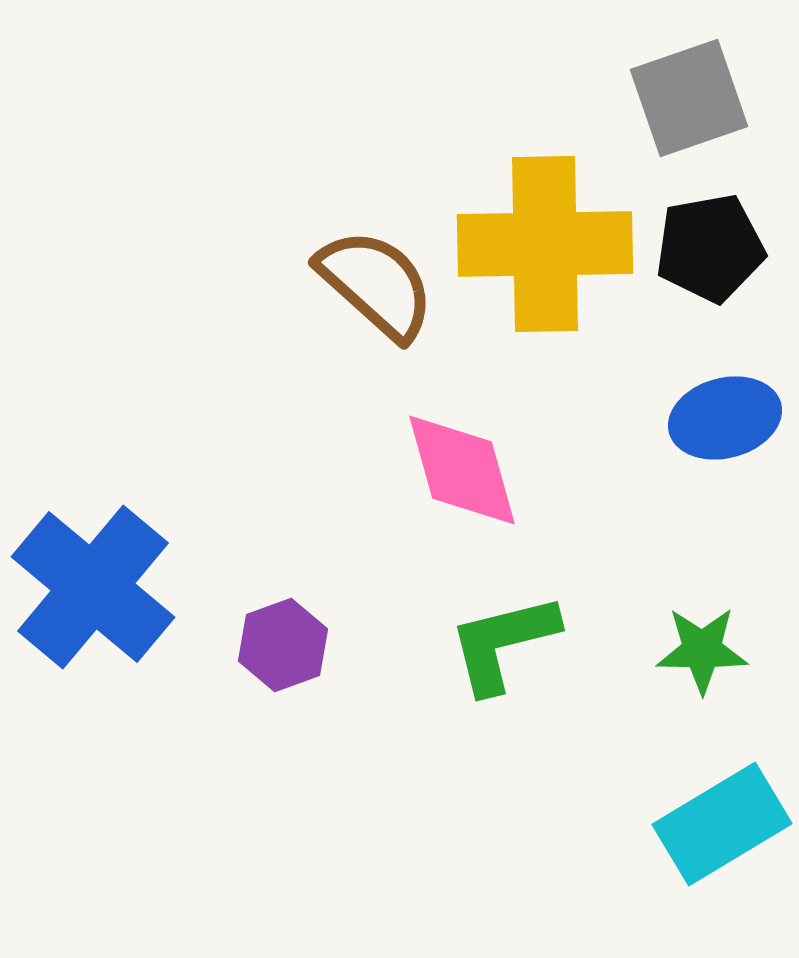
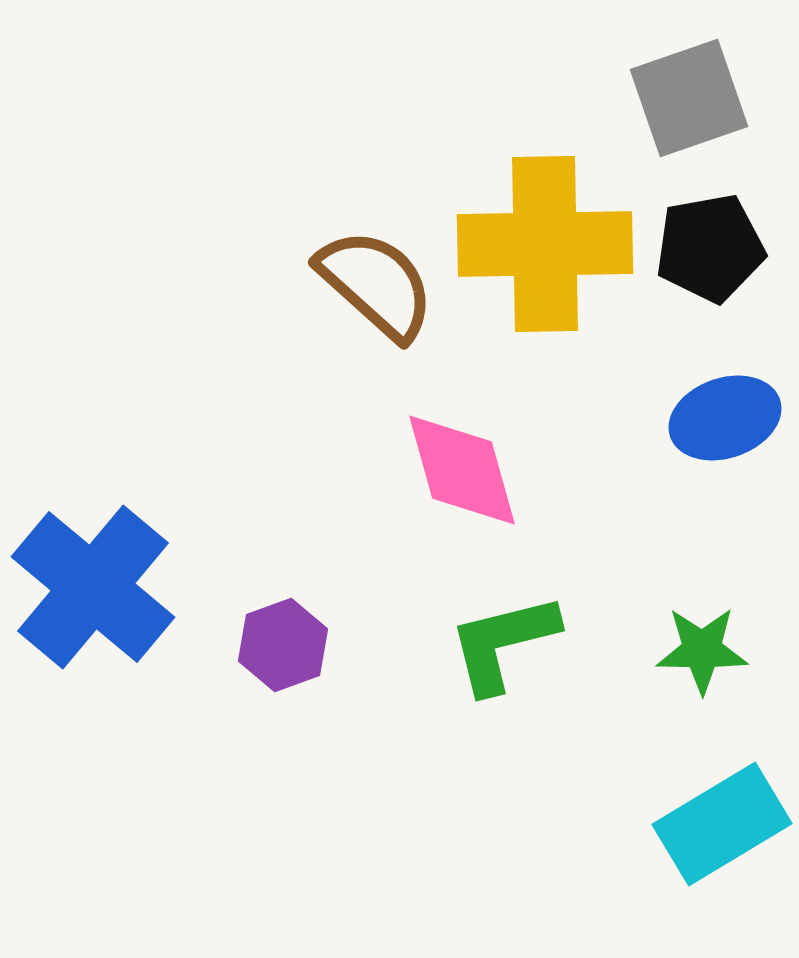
blue ellipse: rotated 4 degrees counterclockwise
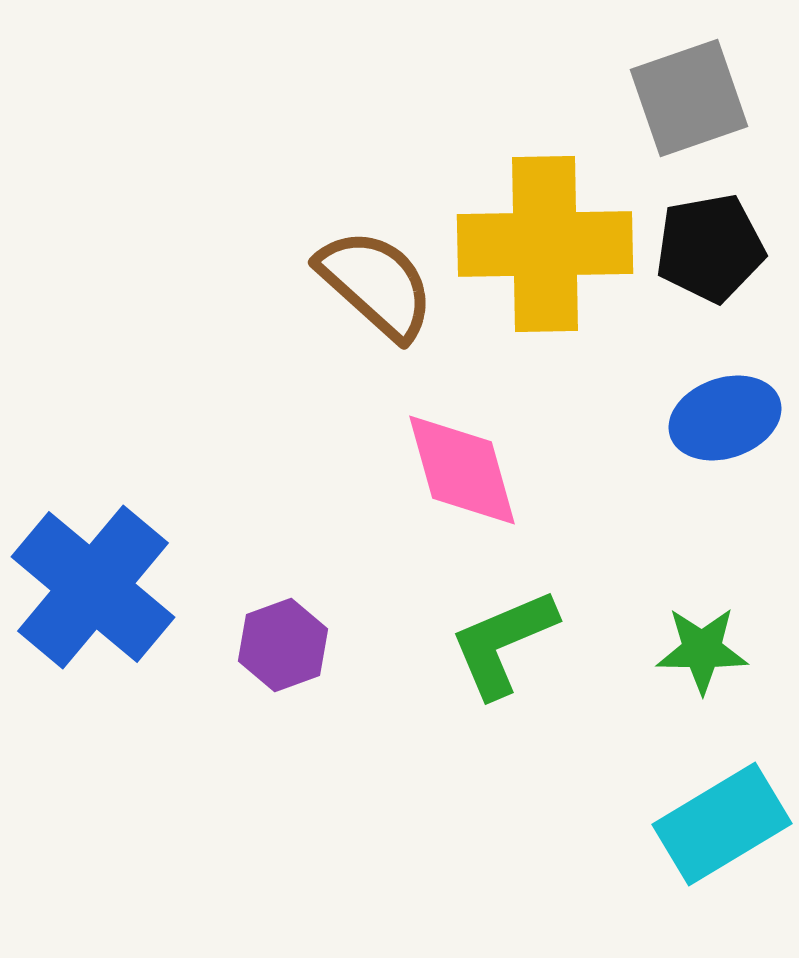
green L-shape: rotated 9 degrees counterclockwise
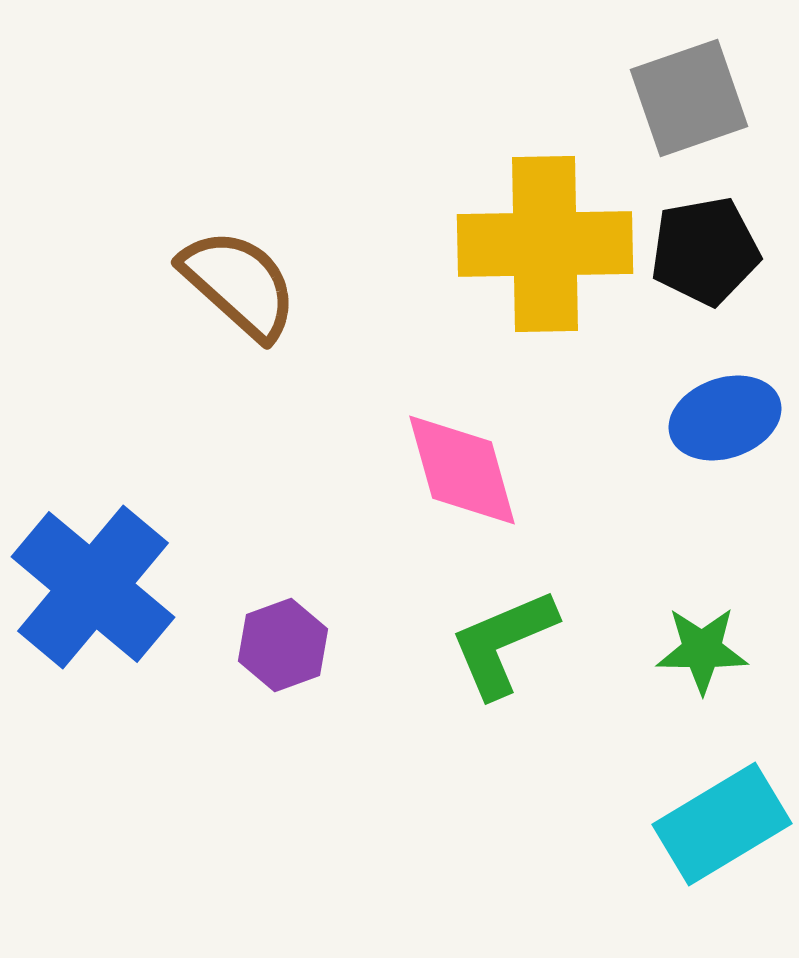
black pentagon: moved 5 px left, 3 px down
brown semicircle: moved 137 px left
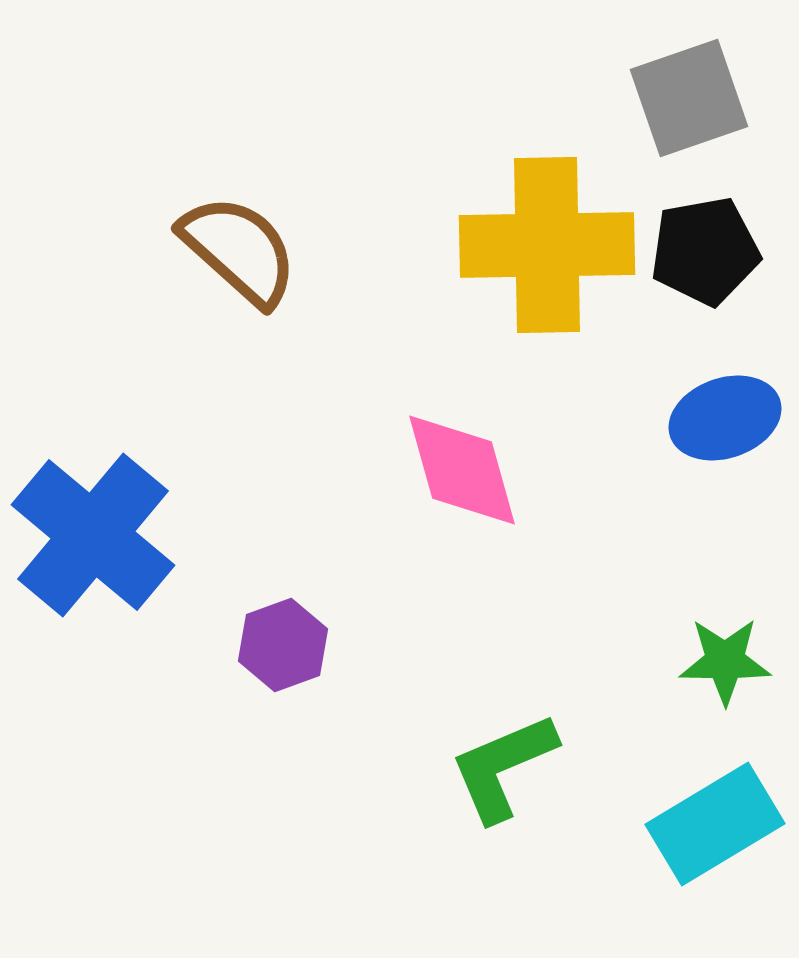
yellow cross: moved 2 px right, 1 px down
brown semicircle: moved 34 px up
blue cross: moved 52 px up
green L-shape: moved 124 px down
green star: moved 23 px right, 11 px down
cyan rectangle: moved 7 px left
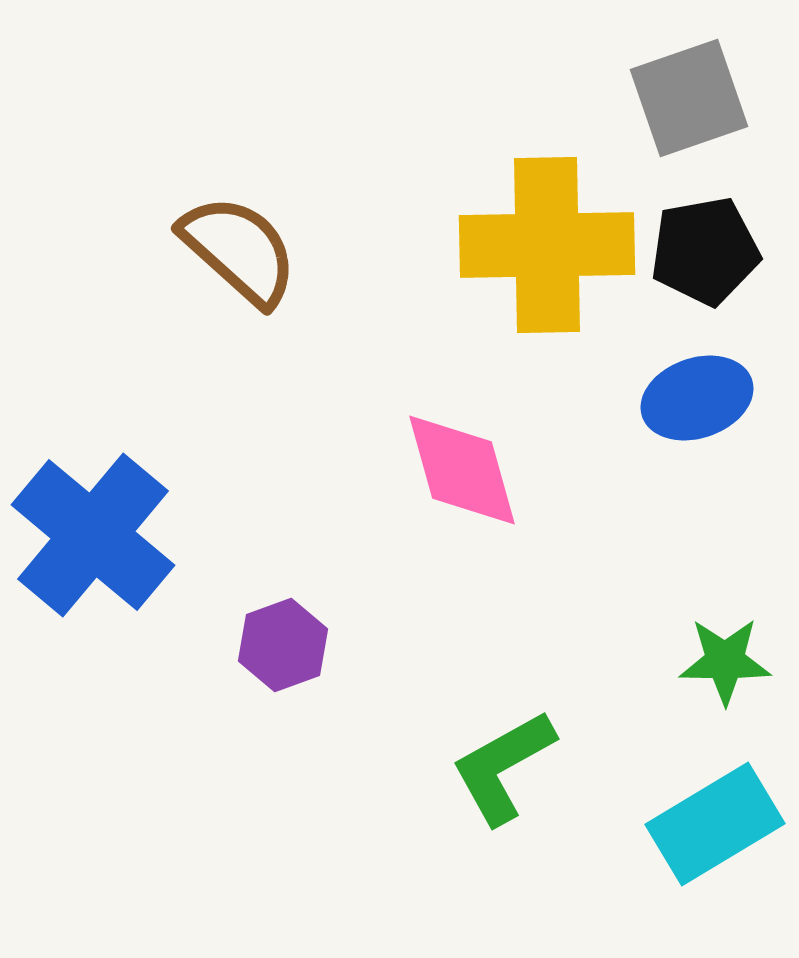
blue ellipse: moved 28 px left, 20 px up
green L-shape: rotated 6 degrees counterclockwise
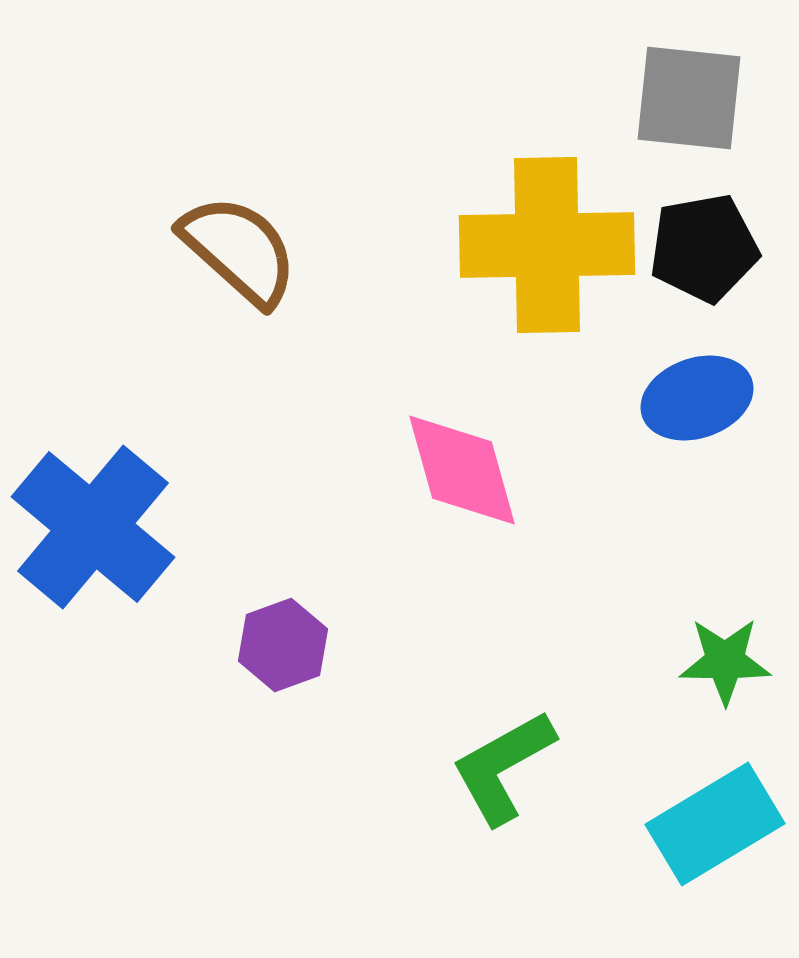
gray square: rotated 25 degrees clockwise
black pentagon: moved 1 px left, 3 px up
blue cross: moved 8 px up
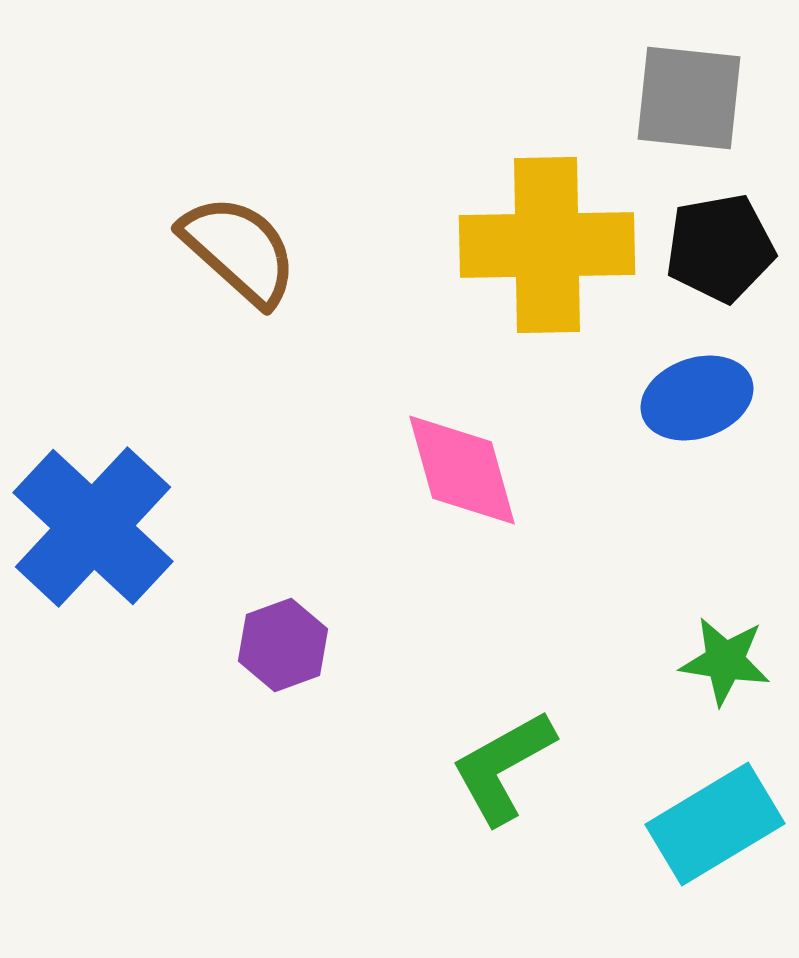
black pentagon: moved 16 px right
blue cross: rotated 3 degrees clockwise
green star: rotated 8 degrees clockwise
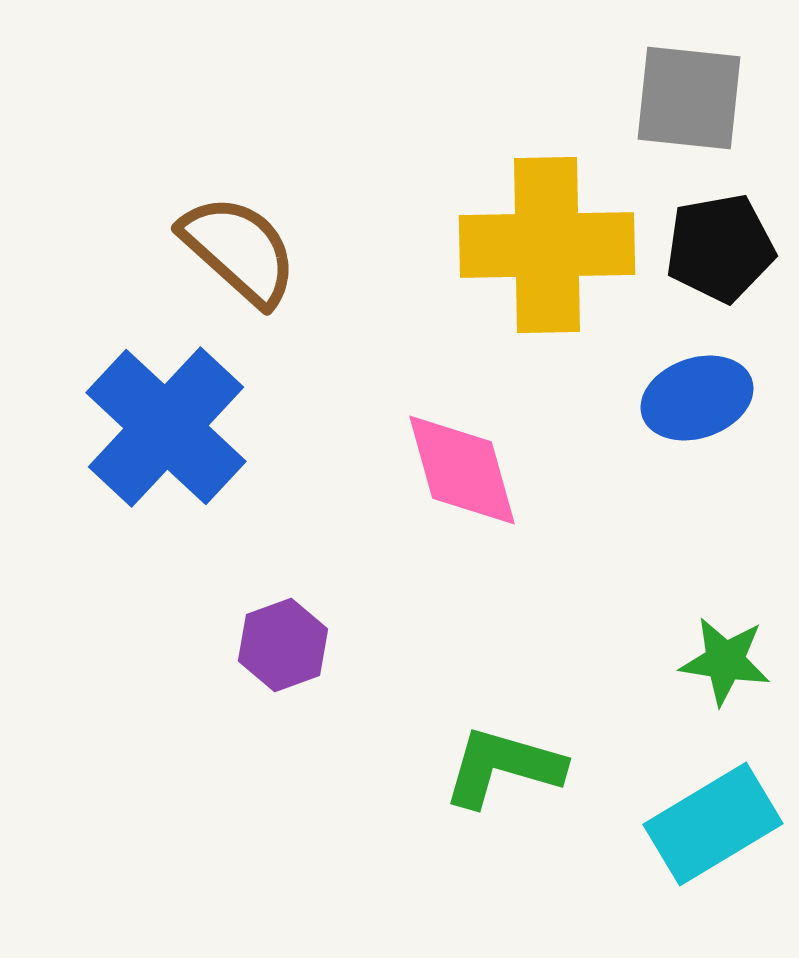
blue cross: moved 73 px right, 100 px up
green L-shape: rotated 45 degrees clockwise
cyan rectangle: moved 2 px left
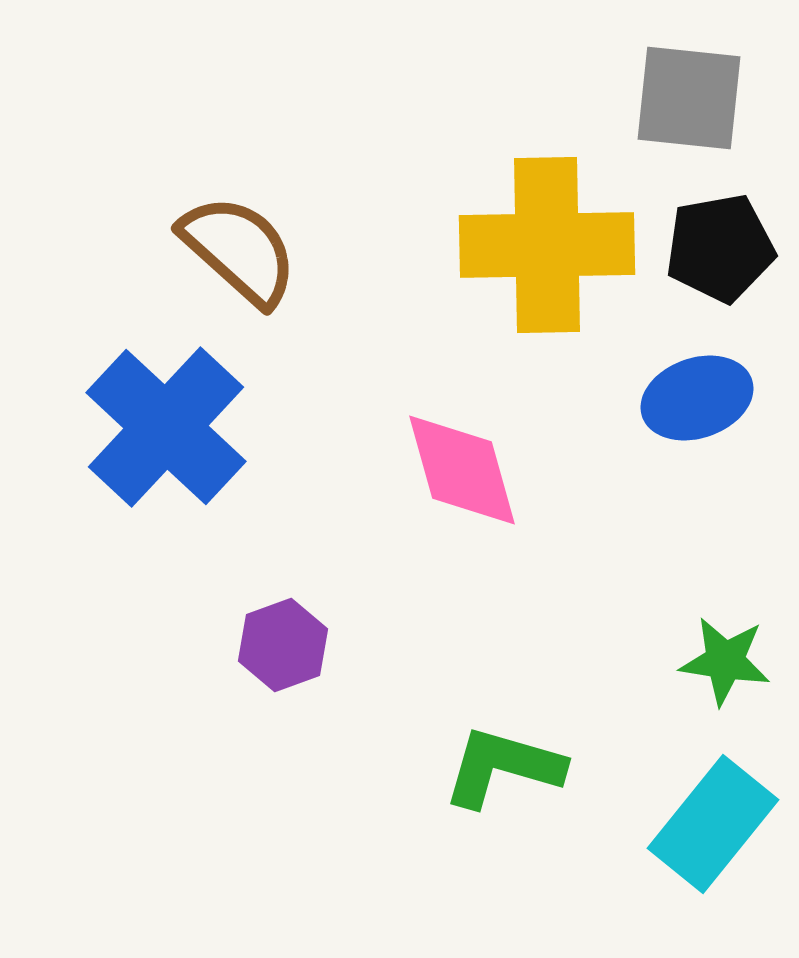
cyan rectangle: rotated 20 degrees counterclockwise
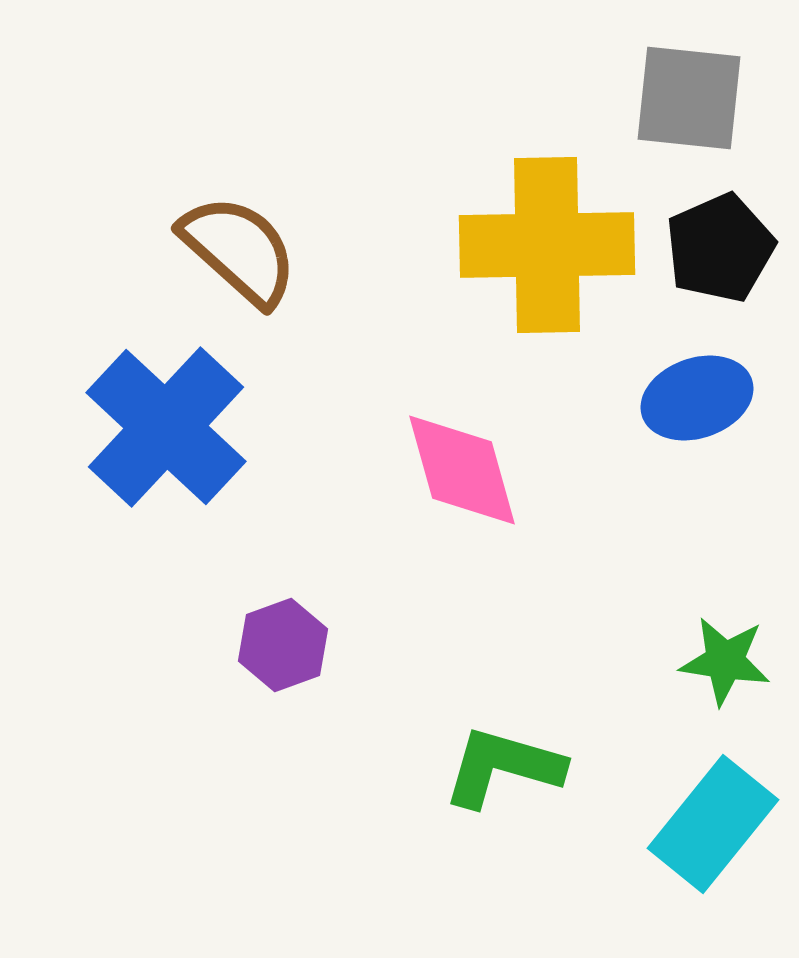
black pentagon: rotated 14 degrees counterclockwise
